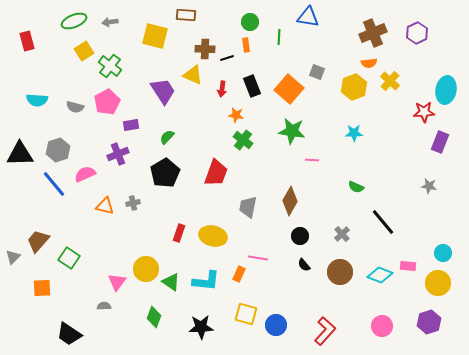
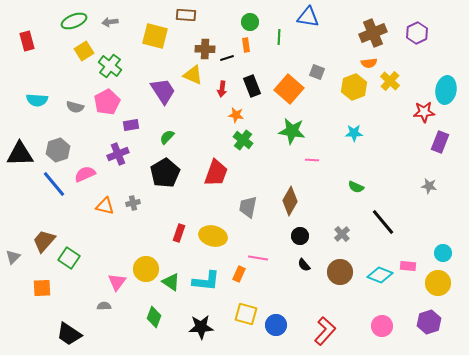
brown trapezoid at (38, 241): moved 6 px right
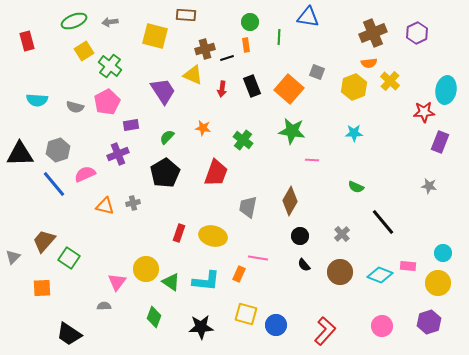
brown cross at (205, 49): rotated 18 degrees counterclockwise
orange star at (236, 115): moved 33 px left, 13 px down
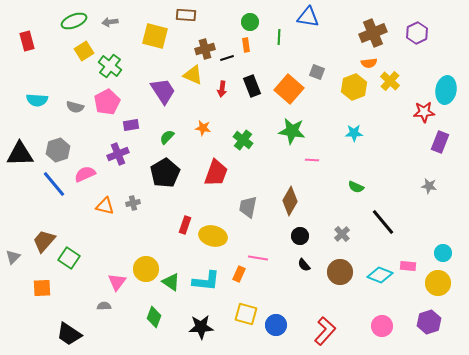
red rectangle at (179, 233): moved 6 px right, 8 px up
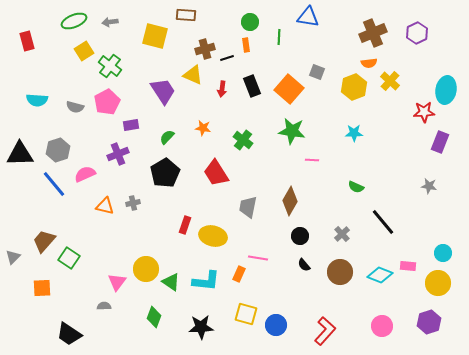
red trapezoid at (216, 173): rotated 128 degrees clockwise
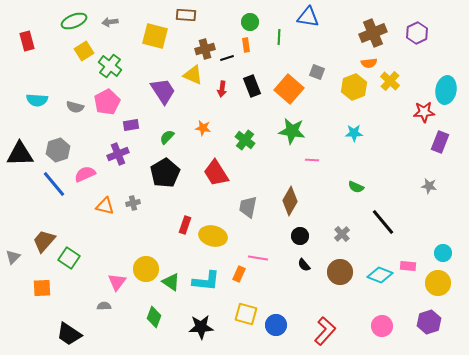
green cross at (243, 140): moved 2 px right
